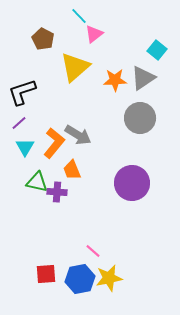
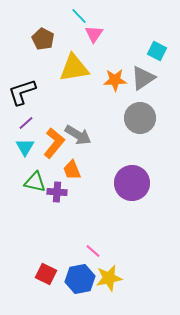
pink triangle: rotated 18 degrees counterclockwise
cyan square: moved 1 px down; rotated 12 degrees counterclockwise
yellow triangle: moved 1 px left, 1 px down; rotated 32 degrees clockwise
purple line: moved 7 px right
green triangle: moved 2 px left
red square: rotated 30 degrees clockwise
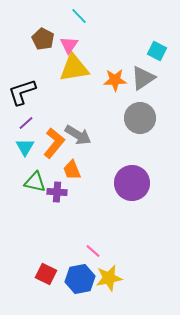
pink triangle: moved 25 px left, 11 px down
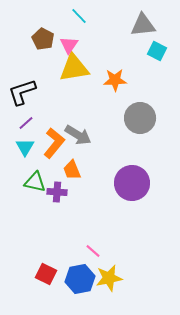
gray triangle: moved 53 px up; rotated 28 degrees clockwise
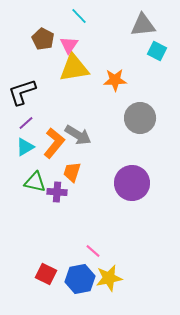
cyan triangle: rotated 30 degrees clockwise
orange trapezoid: moved 2 px down; rotated 40 degrees clockwise
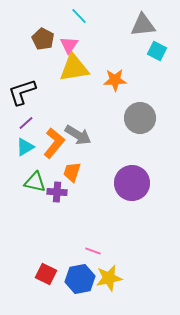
pink line: rotated 21 degrees counterclockwise
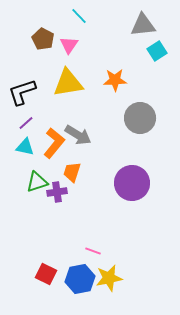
cyan square: rotated 30 degrees clockwise
yellow triangle: moved 6 px left, 15 px down
cyan triangle: rotated 42 degrees clockwise
green triangle: moved 2 px right; rotated 30 degrees counterclockwise
purple cross: rotated 12 degrees counterclockwise
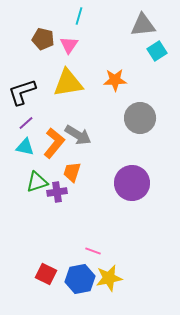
cyan line: rotated 60 degrees clockwise
brown pentagon: rotated 15 degrees counterclockwise
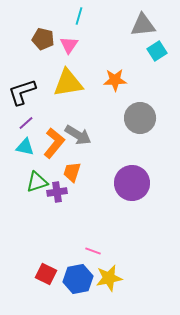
blue hexagon: moved 2 px left
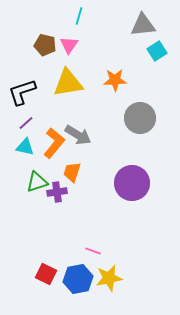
brown pentagon: moved 2 px right, 6 px down
